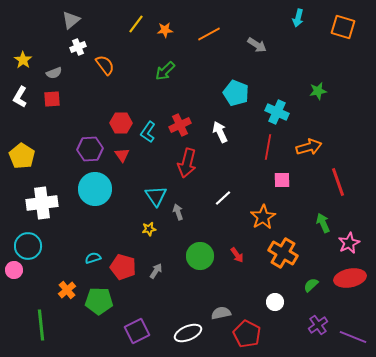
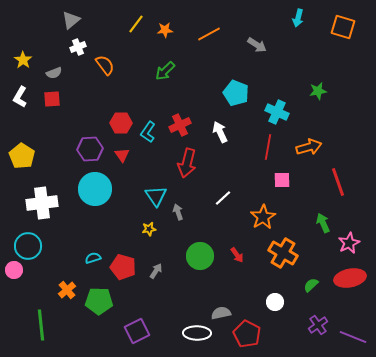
white ellipse at (188, 333): moved 9 px right; rotated 24 degrees clockwise
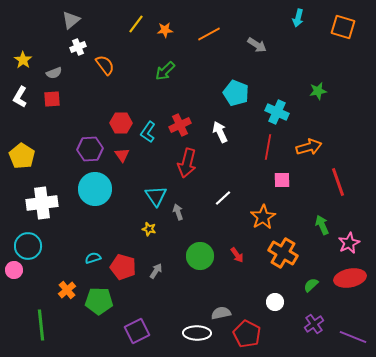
green arrow at (323, 223): moved 1 px left, 2 px down
yellow star at (149, 229): rotated 24 degrees clockwise
purple cross at (318, 325): moved 4 px left, 1 px up
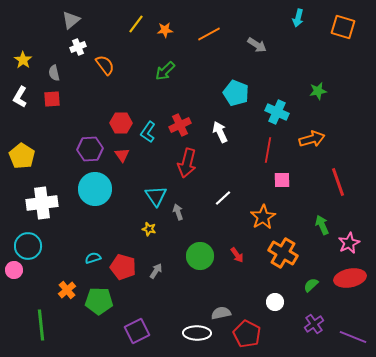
gray semicircle at (54, 73): rotated 98 degrees clockwise
red line at (268, 147): moved 3 px down
orange arrow at (309, 147): moved 3 px right, 8 px up
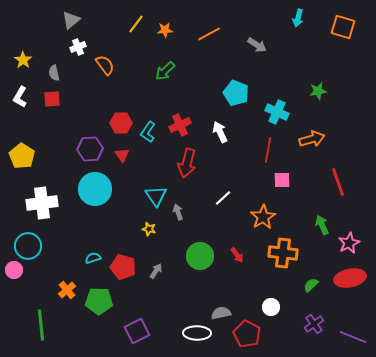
orange cross at (283, 253): rotated 24 degrees counterclockwise
white circle at (275, 302): moved 4 px left, 5 px down
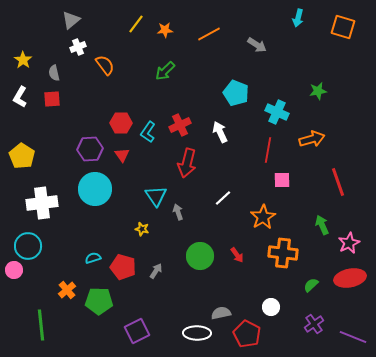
yellow star at (149, 229): moved 7 px left
